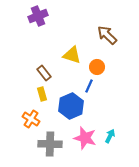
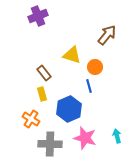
brown arrow: rotated 85 degrees clockwise
orange circle: moved 2 px left
blue line: rotated 40 degrees counterclockwise
blue hexagon: moved 2 px left, 3 px down
cyan arrow: moved 7 px right; rotated 40 degrees counterclockwise
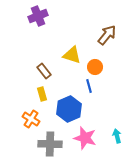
brown rectangle: moved 2 px up
